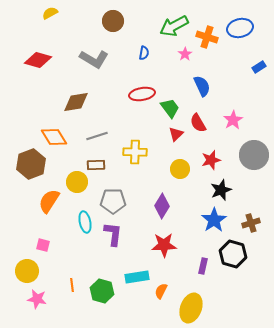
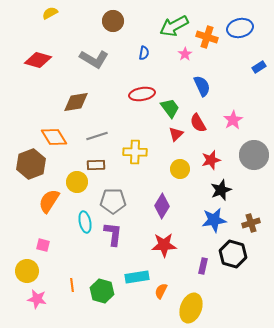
blue star at (214, 220): rotated 25 degrees clockwise
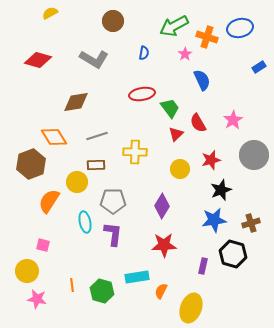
blue semicircle at (202, 86): moved 6 px up
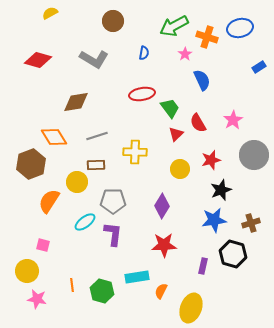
cyan ellipse at (85, 222): rotated 65 degrees clockwise
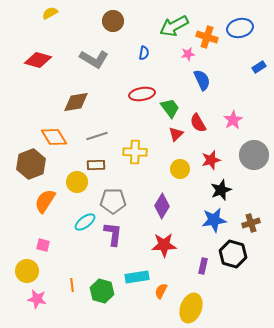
pink star at (185, 54): moved 3 px right; rotated 24 degrees clockwise
orange semicircle at (49, 201): moved 4 px left
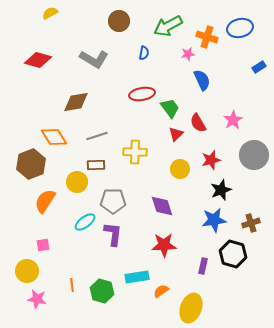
brown circle at (113, 21): moved 6 px right
green arrow at (174, 26): moved 6 px left
purple diamond at (162, 206): rotated 50 degrees counterclockwise
pink square at (43, 245): rotated 24 degrees counterclockwise
orange semicircle at (161, 291): rotated 28 degrees clockwise
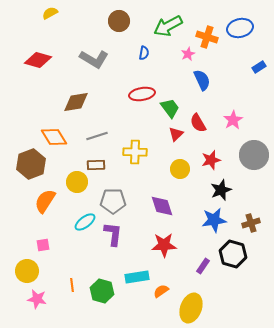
pink star at (188, 54): rotated 16 degrees counterclockwise
purple rectangle at (203, 266): rotated 21 degrees clockwise
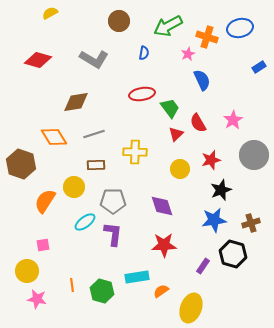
gray line at (97, 136): moved 3 px left, 2 px up
brown hexagon at (31, 164): moved 10 px left; rotated 20 degrees counterclockwise
yellow circle at (77, 182): moved 3 px left, 5 px down
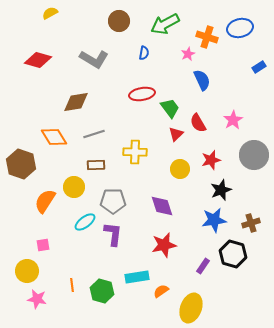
green arrow at (168, 26): moved 3 px left, 2 px up
red star at (164, 245): rotated 10 degrees counterclockwise
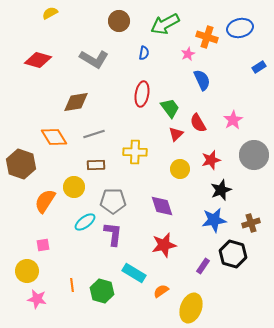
red ellipse at (142, 94): rotated 70 degrees counterclockwise
cyan rectangle at (137, 277): moved 3 px left, 4 px up; rotated 40 degrees clockwise
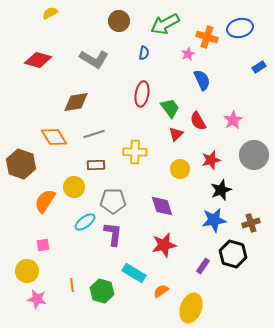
red semicircle at (198, 123): moved 2 px up
